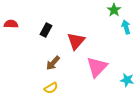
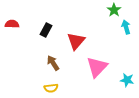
red semicircle: moved 1 px right
brown arrow: rotated 105 degrees clockwise
yellow semicircle: rotated 24 degrees clockwise
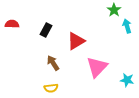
cyan arrow: moved 1 px right, 1 px up
red triangle: rotated 18 degrees clockwise
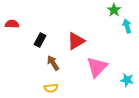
black rectangle: moved 6 px left, 10 px down
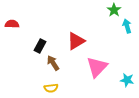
black rectangle: moved 6 px down
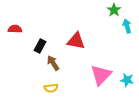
red semicircle: moved 3 px right, 5 px down
red triangle: rotated 42 degrees clockwise
pink triangle: moved 4 px right, 8 px down
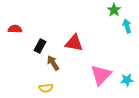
red triangle: moved 2 px left, 2 px down
cyan star: rotated 16 degrees counterclockwise
yellow semicircle: moved 5 px left
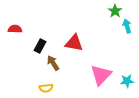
green star: moved 1 px right, 1 px down
cyan star: moved 1 px down
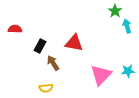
cyan star: moved 1 px right, 10 px up
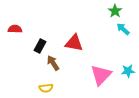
cyan arrow: moved 4 px left, 3 px down; rotated 32 degrees counterclockwise
